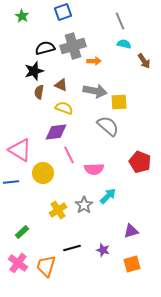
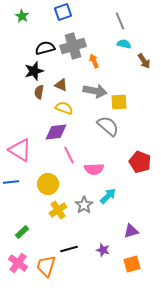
orange arrow: rotated 112 degrees counterclockwise
yellow circle: moved 5 px right, 11 px down
black line: moved 3 px left, 1 px down
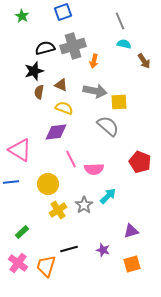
orange arrow: rotated 144 degrees counterclockwise
pink line: moved 2 px right, 4 px down
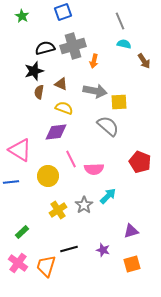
brown triangle: moved 1 px up
yellow circle: moved 8 px up
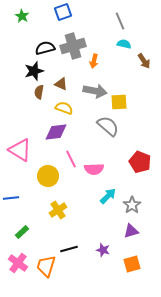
blue line: moved 16 px down
gray star: moved 48 px right
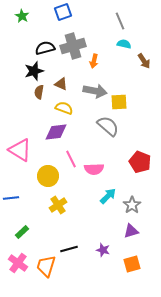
yellow cross: moved 5 px up
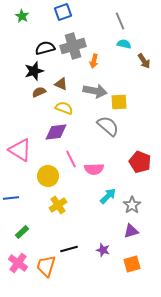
brown semicircle: rotated 56 degrees clockwise
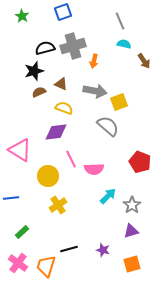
yellow square: rotated 18 degrees counterclockwise
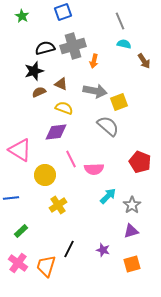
yellow circle: moved 3 px left, 1 px up
green rectangle: moved 1 px left, 1 px up
black line: rotated 48 degrees counterclockwise
